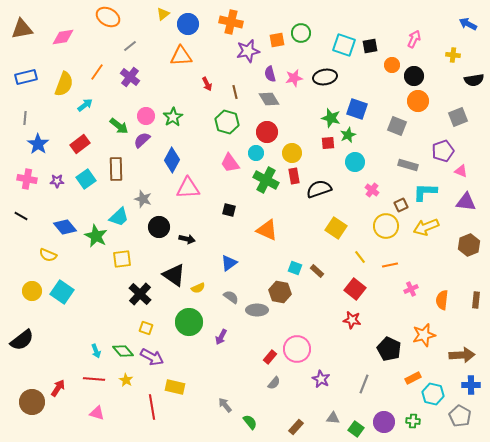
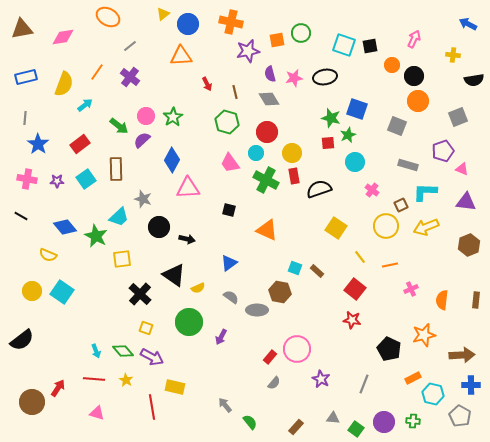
pink triangle at (461, 171): moved 1 px right, 2 px up
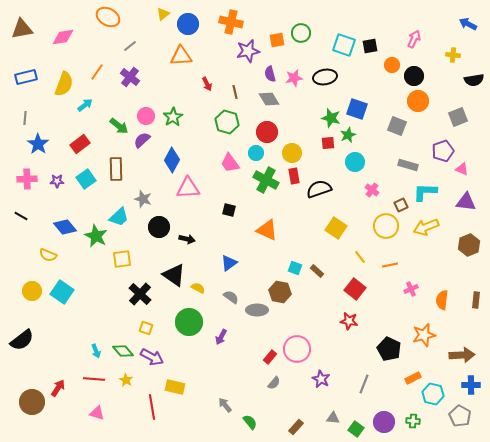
pink cross at (27, 179): rotated 12 degrees counterclockwise
yellow semicircle at (198, 288): rotated 128 degrees counterclockwise
red star at (352, 320): moved 3 px left, 1 px down
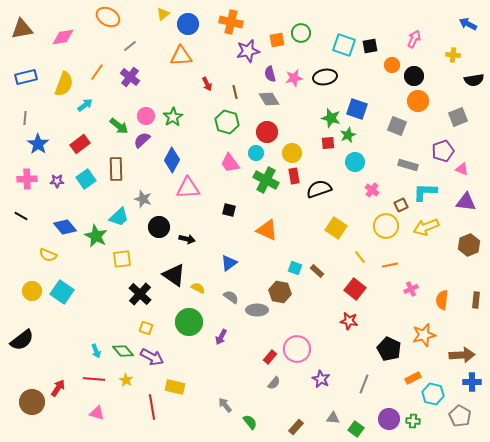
blue cross at (471, 385): moved 1 px right, 3 px up
purple circle at (384, 422): moved 5 px right, 3 px up
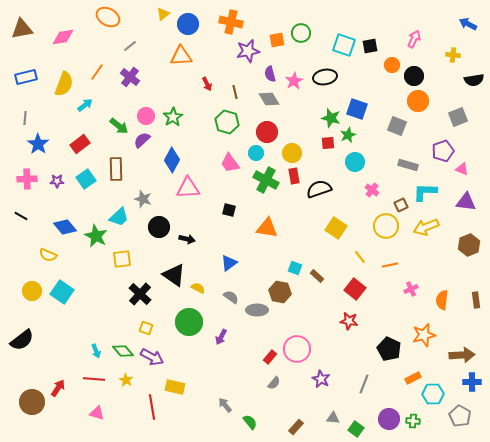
pink star at (294, 78): moved 3 px down; rotated 18 degrees counterclockwise
orange triangle at (267, 230): moved 2 px up; rotated 15 degrees counterclockwise
brown rectangle at (317, 271): moved 5 px down
brown rectangle at (476, 300): rotated 14 degrees counterclockwise
cyan hexagon at (433, 394): rotated 15 degrees counterclockwise
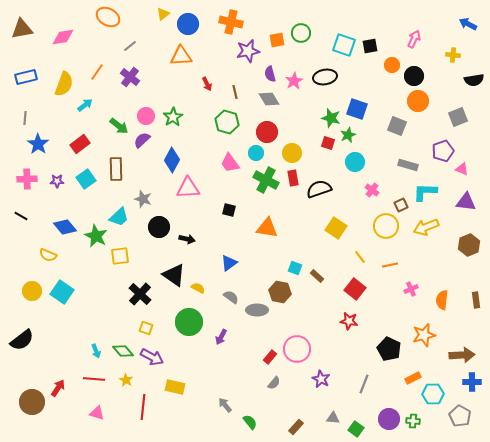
red square at (328, 143): rotated 24 degrees clockwise
red rectangle at (294, 176): moved 1 px left, 2 px down
yellow square at (122, 259): moved 2 px left, 3 px up
red line at (152, 407): moved 9 px left; rotated 15 degrees clockwise
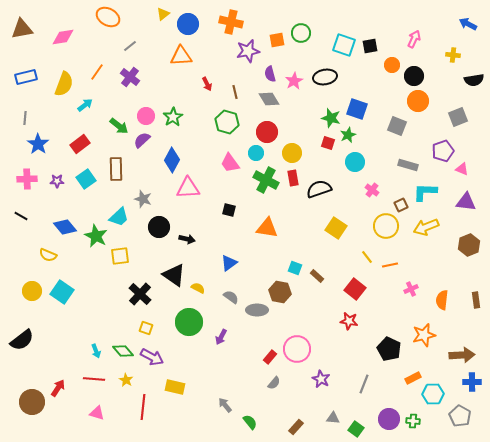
yellow line at (360, 257): moved 7 px right
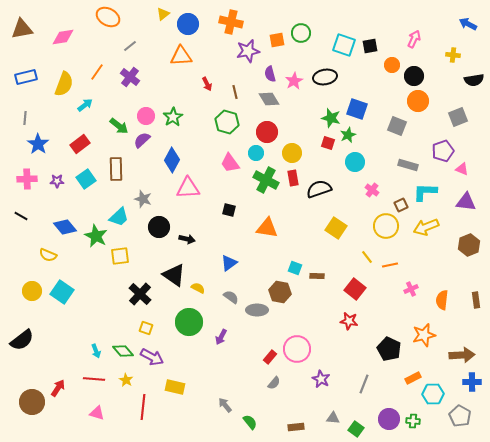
brown rectangle at (317, 276): rotated 40 degrees counterclockwise
brown rectangle at (296, 427): rotated 42 degrees clockwise
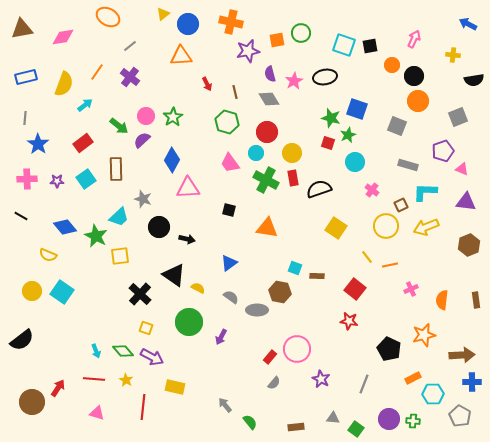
red rectangle at (80, 144): moved 3 px right, 1 px up
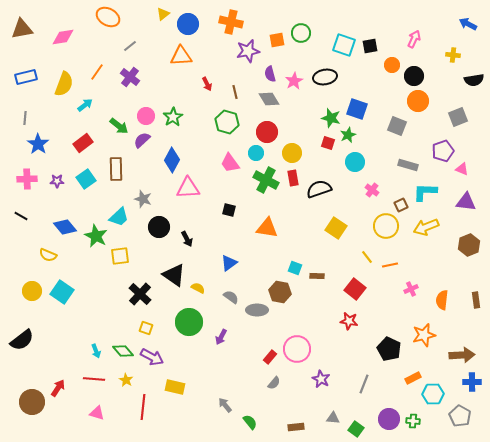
black arrow at (187, 239): rotated 49 degrees clockwise
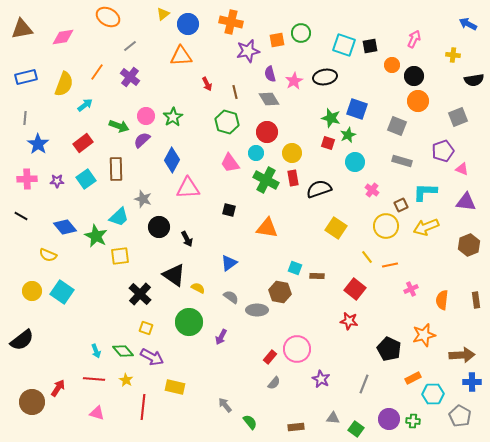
green arrow at (119, 126): rotated 18 degrees counterclockwise
gray rectangle at (408, 165): moved 6 px left, 4 px up
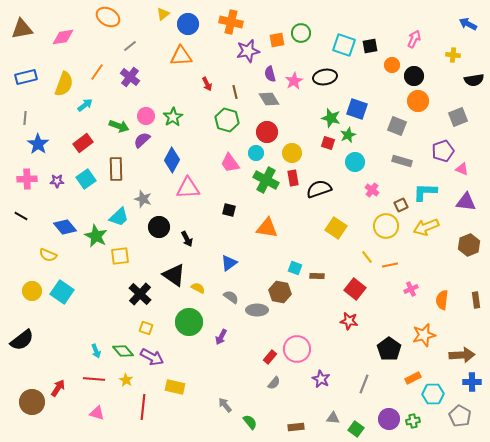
green hexagon at (227, 122): moved 2 px up
black pentagon at (389, 349): rotated 10 degrees clockwise
green cross at (413, 421): rotated 16 degrees counterclockwise
